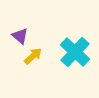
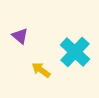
yellow arrow: moved 8 px right, 14 px down; rotated 102 degrees counterclockwise
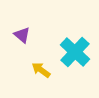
purple triangle: moved 2 px right, 1 px up
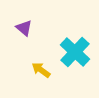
purple triangle: moved 2 px right, 7 px up
